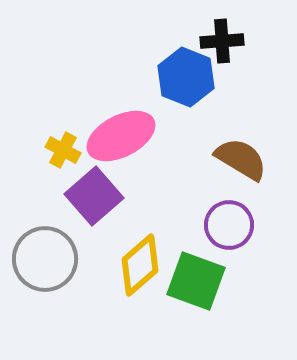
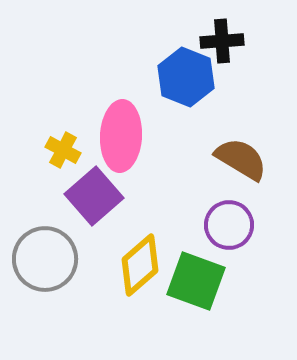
pink ellipse: rotated 60 degrees counterclockwise
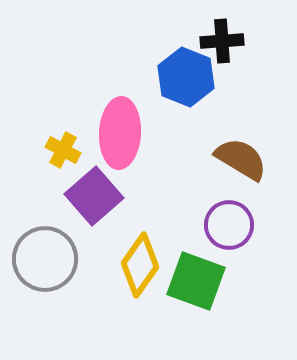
pink ellipse: moved 1 px left, 3 px up
yellow diamond: rotated 14 degrees counterclockwise
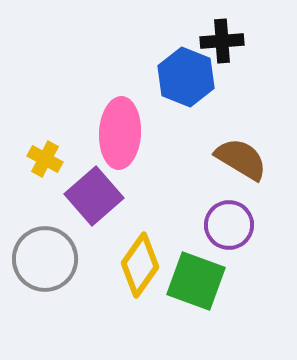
yellow cross: moved 18 px left, 9 px down
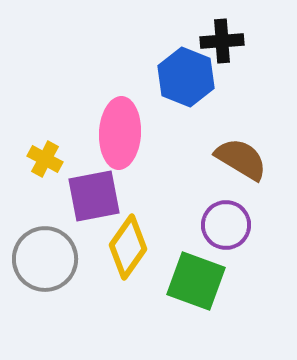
purple square: rotated 30 degrees clockwise
purple circle: moved 3 px left
yellow diamond: moved 12 px left, 18 px up
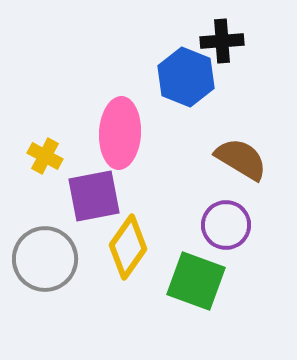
yellow cross: moved 3 px up
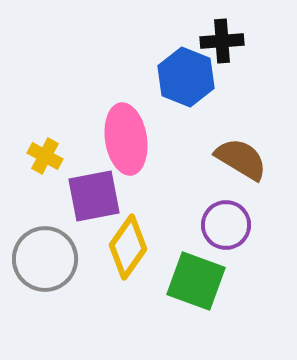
pink ellipse: moved 6 px right, 6 px down; rotated 12 degrees counterclockwise
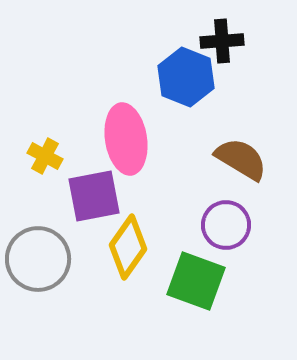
gray circle: moved 7 px left
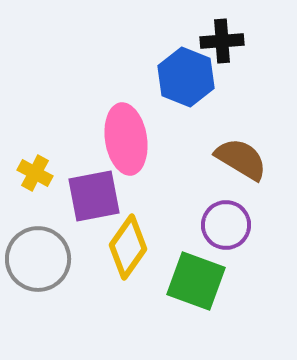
yellow cross: moved 10 px left, 17 px down
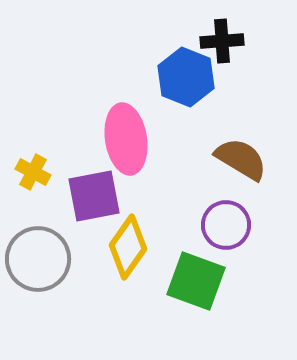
yellow cross: moved 2 px left, 1 px up
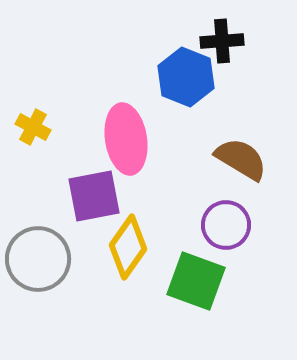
yellow cross: moved 45 px up
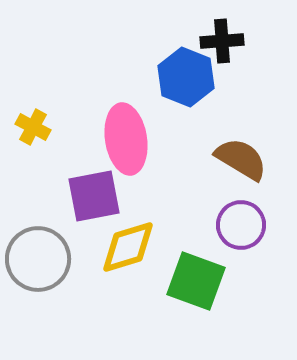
purple circle: moved 15 px right
yellow diamond: rotated 38 degrees clockwise
